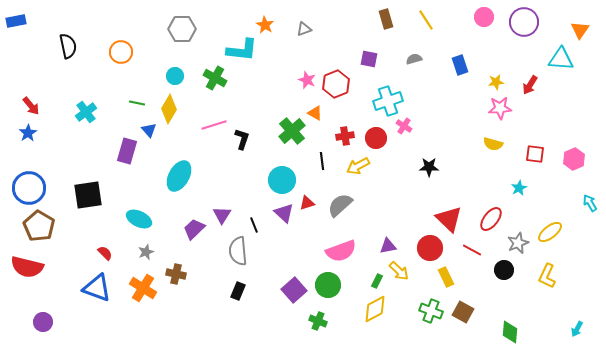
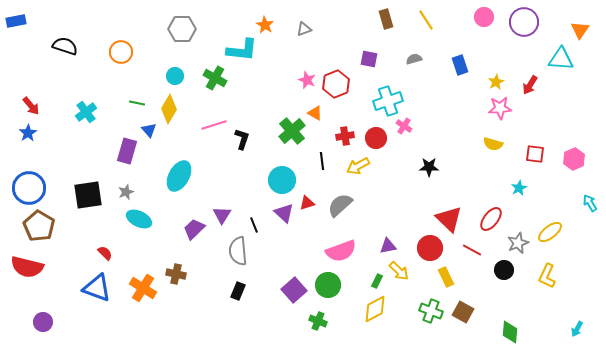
black semicircle at (68, 46): moved 3 px left; rotated 60 degrees counterclockwise
yellow star at (496, 82): rotated 21 degrees counterclockwise
gray star at (146, 252): moved 20 px left, 60 px up
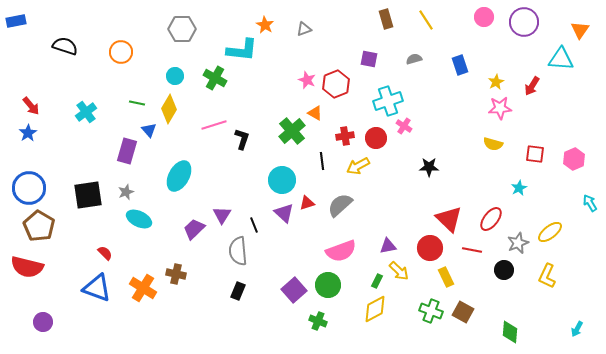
red arrow at (530, 85): moved 2 px right, 1 px down
red line at (472, 250): rotated 18 degrees counterclockwise
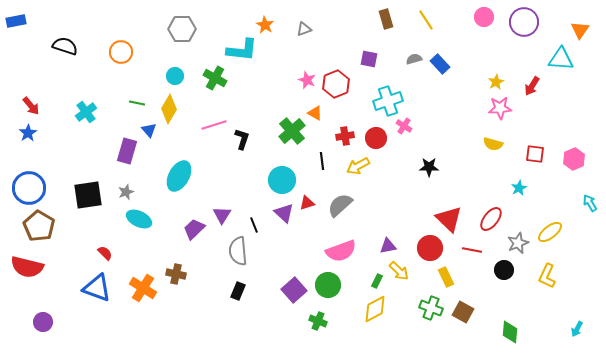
blue rectangle at (460, 65): moved 20 px left, 1 px up; rotated 24 degrees counterclockwise
green cross at (431, 311): moved 3 px up
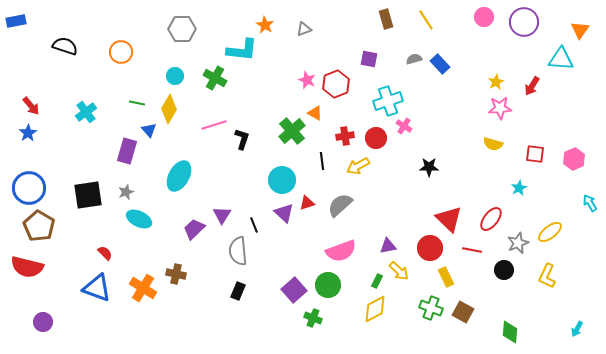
green cross at (318, 321): moved 5 px left, 3 px up
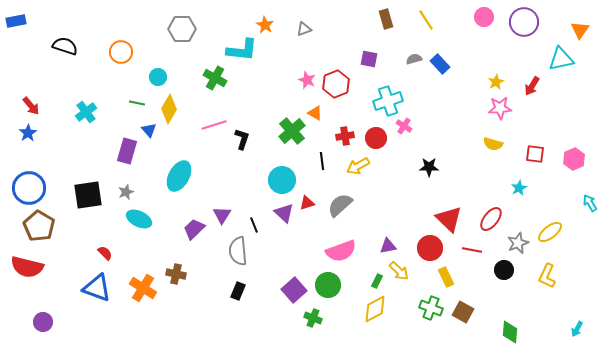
cyan triangle at (561, 59): rotated 16 degrees counterclockwise
cyan circle at (175, 76): moved 17 px left, 1 px down
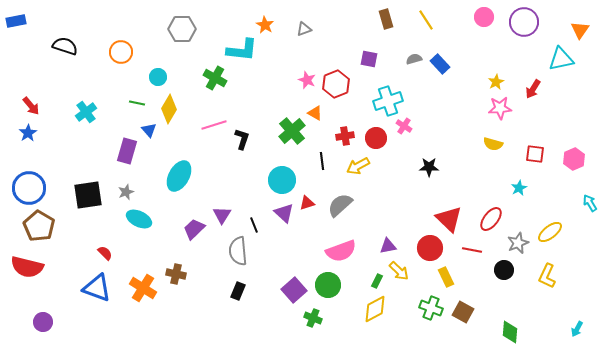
red arrow at (532, 86): moved 1 px right, 3 px down
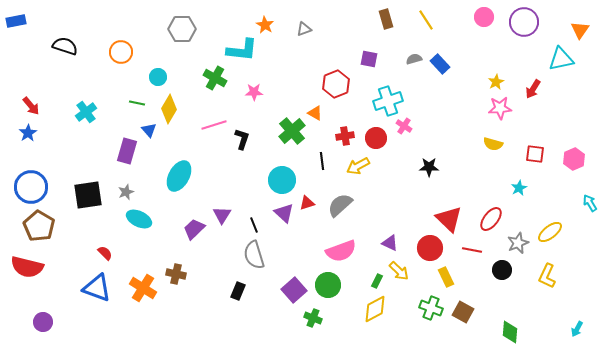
pink star at (307, 80): moved 53 px left, 12 px down; rotated 24 degrees counterclockwise
blue circle at (29, 188): moved 2 px right, 1 px up
purple triangle at (388, 246): moved 2 px right, 3 px up; rotated 36 degrees clockwise
gray semicircle at (238, 251): moved 16 px right, 4 px down; rotated 12 degrees counterclockwise
black circle at (504, 270): moved 2 px left
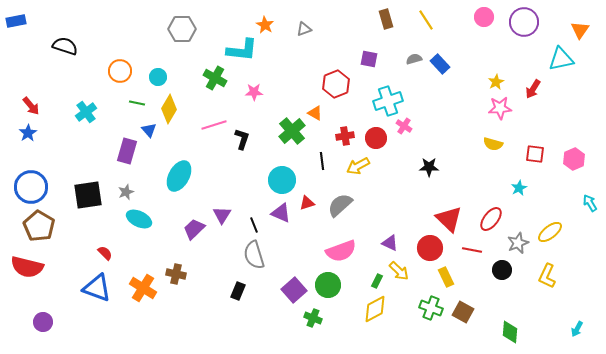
orange circle at (121, 52): moved 1 px left, 19 px down
purple triangle at (284, 213): moved 3 px left; rotated 20 degrees counterclockwise
